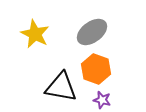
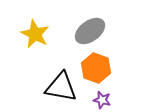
gray ellipse: moved 2 px left, 1 px up
orange hexagon: moved 1 px up
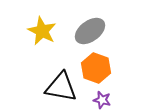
yellow star: moved 7 px right, 3 px up
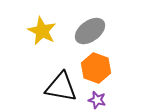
purple star: moved 5 px left
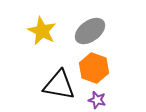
orange hexagon: moved 2 px left
black triangle: moved 2 px left, 2 px up
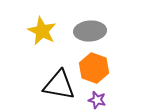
gray ellipse: rotated 32 degrees clockwise
